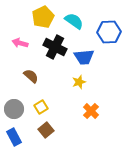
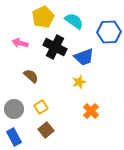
blue trapezoid: rotated 15 degrees counterclockwise
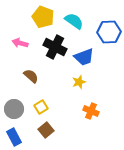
yellow pentagon: rotated 25 degrees counterclockwise
orange cross: rotated 21 degrees counterclockwise
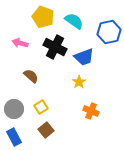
blue hexagon: rotated 10 degrees counterclockwise
yellow star: rotated 16 degrees counterclockwise
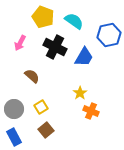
blue hexagon: moved 3 px down
pink arrow: rotated 77 degrees counterclockwise
blue trapezoid: rotated 40 degrees counterclockwise
brown semicircle: moved 1 px right
yellow star: moved 1 px right, 11 px down
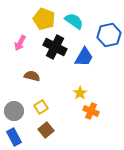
yellow pentagon: moved 1 px right, 2 px down
brown semicircle: rotated 28 degrees counterclockwise
gray circle: moved 2 px down
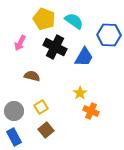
blue hexagon: rotated 15 degrees clockwise
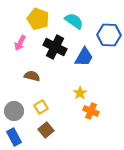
yellow pentagon: moved 6 px left
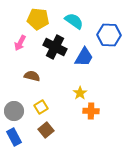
yellow pentagon: rotated 15 degrees counterclockwise
orange cross: rotated 21 degrees counterclockwise
